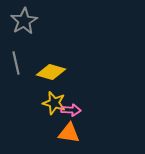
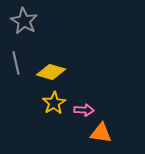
gray star: rotated 12 degrees counterclockwise
yellow star: rotated 25 degrees clockwise
pink arrow: moved 13 px right
orange triangle: moved 32 px right
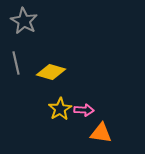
yellow star: moved 6 px right, 6 px down
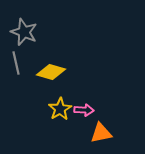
gray star: moved 11 px down; rotated 8 degrees counterclockwise
orange triangle: rotated 20 degrees counterclockwise
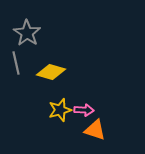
gray star: moved 3 px right, 1 px down; rotated 12 degrees clockwise
yellow star: moved 1 px down; rotated 15 degrees clockwise
orange triangle: moved 6 px left, 3 px up; rotated 30 degrees clockwise
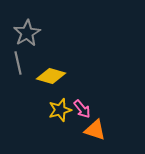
gray star: rotated 8 degrees clockwise
gray line: moved 2 px right
yellow diamond: moved 4 px down
pink arrow: moved 2 px left, 1 px up; rotated 48 degrees clockwise
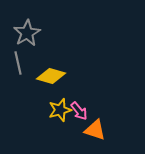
pink arrow: moved 3 px left, 2 px down
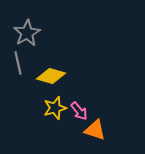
yellow star: moved 5 px left, 2 px up
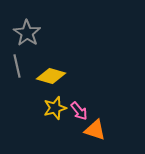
gray star: rotated 8 degrees counterclockwise
gray line: moved 1 px left, 3 px down
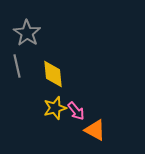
yellow diamond: moved 2 px right, 2 px up; rotated 68 degrees clockwise
pink arrow: moved 3 px left
orange triangle: rotated 10 degrees clockwise
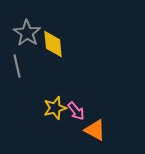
yellow diamond: moved 30 px up
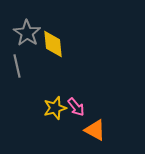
pink arrow: moved 4 px up
